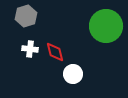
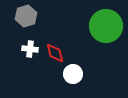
red diamond: moved 1 px down
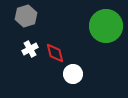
white cross: rotated 35 degrees counterclockwise
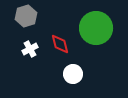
green circle: moved 10 px left, 2 px down
red diamond: moved 5 px right, 9 px up
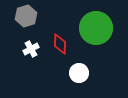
red diamond: rotated 15 degrees clockwise
white cross: moved 1 px right
white circle: moved 6 px right, 1 px up
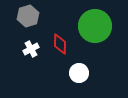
gray hexagon: moved 2 px right
green circle: moved 1 px left, 2 px up
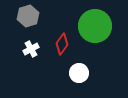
red diamond: moved 2 px right; rotated 35 degrees clockwise
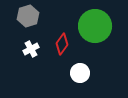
white circle: moved 1 px right
